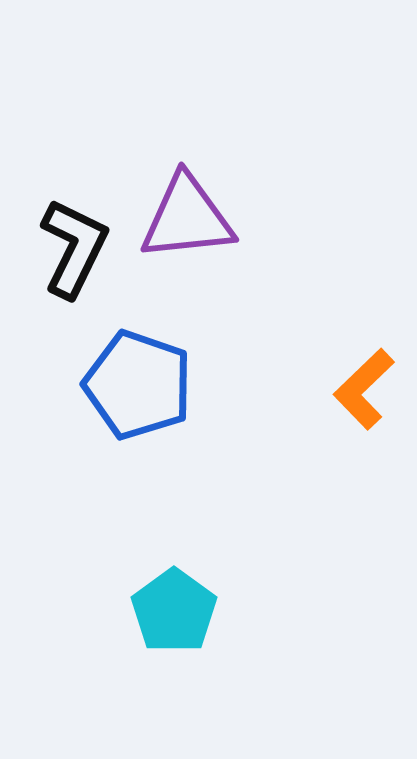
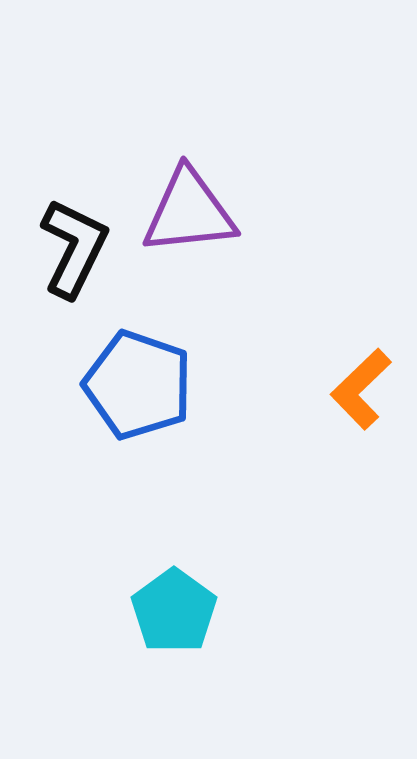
purple triangle: moved 2 px right, 6 px up
orange L-shape: moved 3 px left
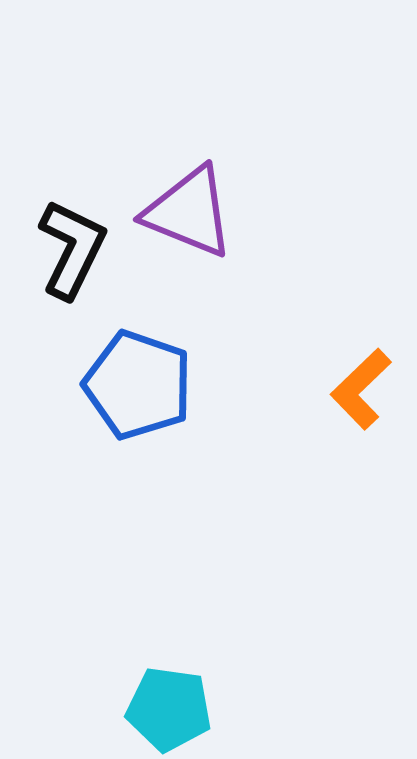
purple triangle: rotated 28 degrees clockwise
black L-shape: moved 2 px left, 1 px down
cyan pentagon: moved 5 px left, 98 px down; rotated 28 degrees counterclockwise
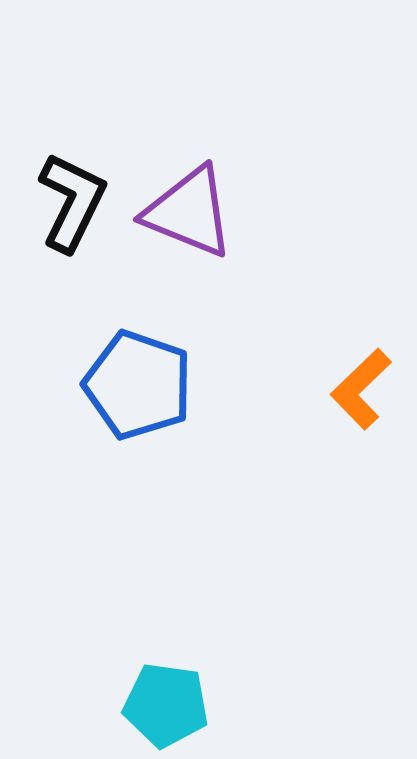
black L-shape: moved 47 px up
cyan pentagon: moved 3 px left, 4 px up
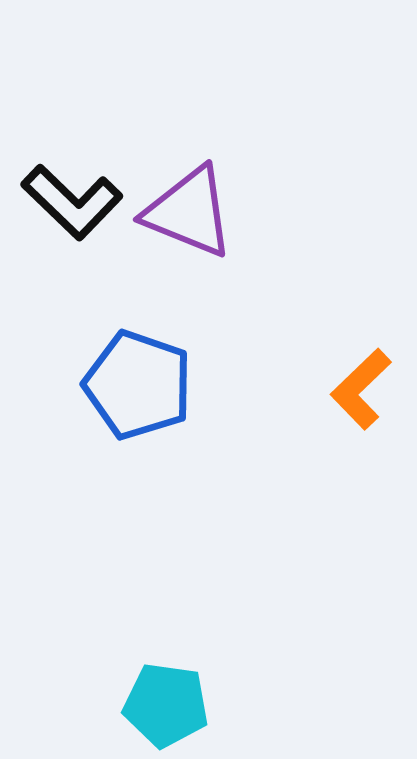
black L-shape: rotated 108 degrees clockwise
